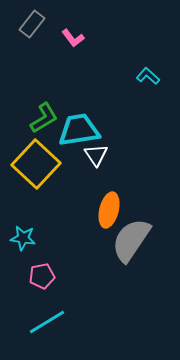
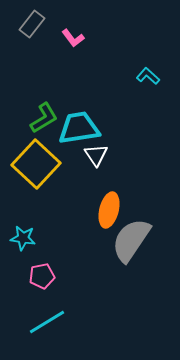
cyan trapezoid: moved 2 px up
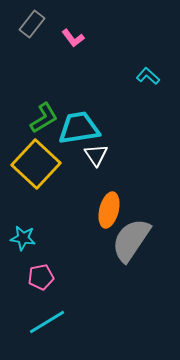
pink pentagon: moved 1 px left, 1 px down
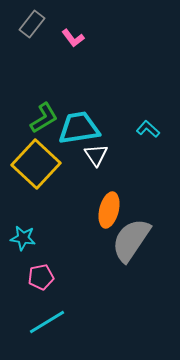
cyan L-shape: moved 53 px down
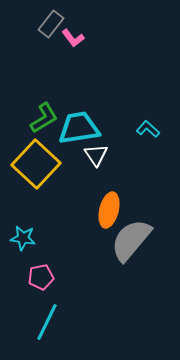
gray rectangle: moved 19 px right
gray semicircle: rotated 6 degrees clockwise
cyan line: rotated 33 degrees counterclockwise
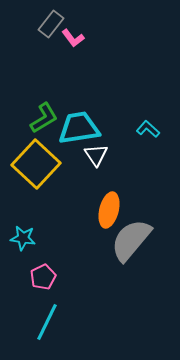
pink pentagon: moved 2 px right; rotated 15 degrees counterclockwise
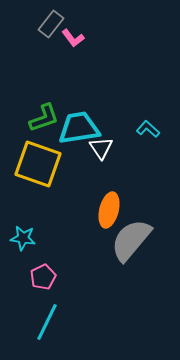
green L-shape: rotated 12 degrees clockwise
white triangle: moved 5 px right, 7 px up
yellow square: moved 2 px right; rotated 24 degrees counterclockwise
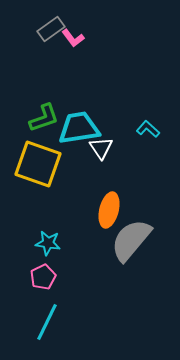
gray rectangle: moved 5 px down; rotated 16 degrees clockwise
cyan star: moved 25 px right, 5 px down
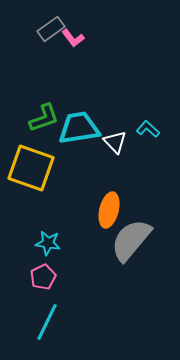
white triangle: moved 14 px right, 6 px up; rotated 10 degrees counterclockwise
yellow square: moved 7 px left, 4 px down
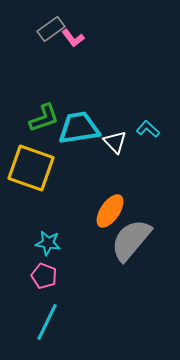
orange ellipse: moved 1 px right, 1 px down; rotated 20 degrees clockwise
pink pentagon: moved 1 px right, 1 px up; rotated 25 degrees counterclockwise
